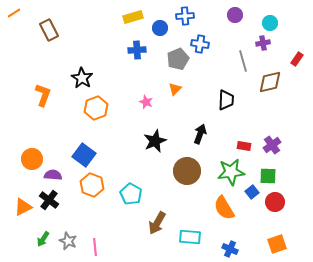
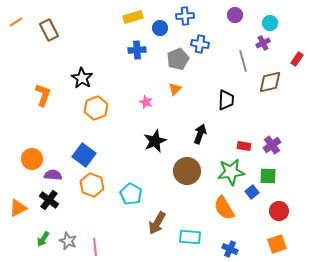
orange line at (14, 13): moved 2 px right, 9 px down
purple cross at (263, 43): rotated 16 degrees counterclockwise
red circle at (275, 202): moved 4 px right, 9 px down
orange triangle at (23, 207): moved 5 px left, 1 px down
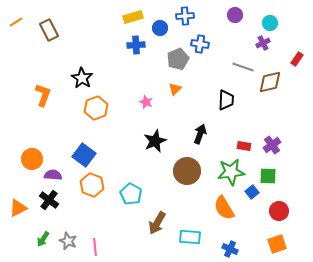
blue cross at (137, 50): moved 1 px left, 5 px up
gray line at (243, 61): moved 6 px down; rotated 55 degrees counterclockwise
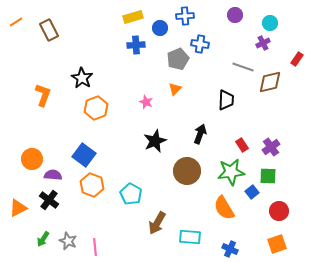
purple cross at (272, 145): moved 1 px left, 2 px down
red rectangle at (244, 146): moved 2 px left, 1 px up; rotated 48 degrees clockwise
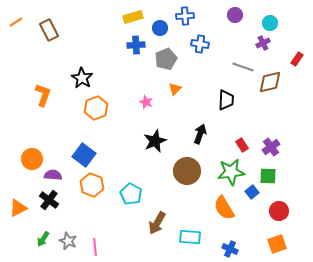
gray pentagon at (178, 59): moved 12 px left
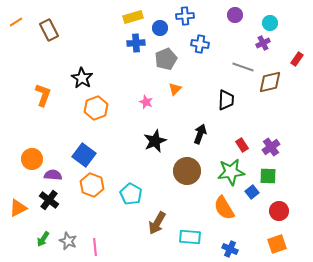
blue cross at (136, 45): moved 2 px up
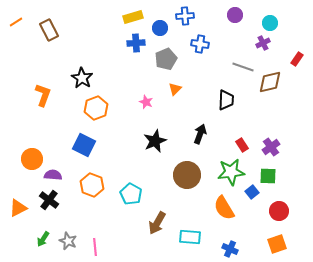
blue square at (84, 155): moved 10 px up; rotated 10 degrees counterclockwise
brown circle at (187, 171): moved 4 px down
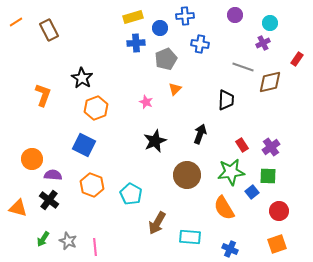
orange triangle at (18, 208): rotated 42 degrees clockwise
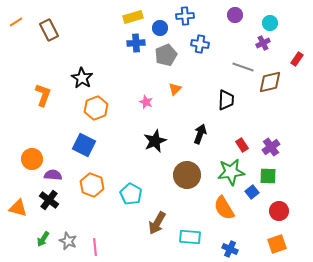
gray pentagon at (166, 59): moved 4 px up
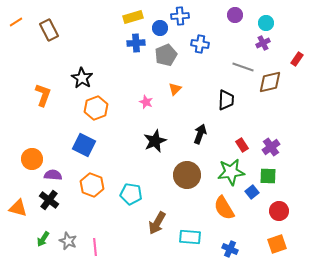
blue cross at (185, 16): moved 5 px left
cyan circle at (270, 23): moved 4 px left
cyan pentagon at (131, 194): rotated 20 degrees counterclockwise
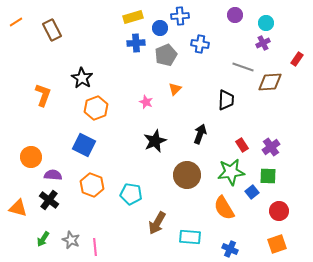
brown rectangle at (49, 30): moved 3 px right
brown diamond at (270, 82): rotated 10 degrees clockwise
orange circle at (32, 159): moved 1 px left, 2 px up
gray star at (68, 241): moved 3 px right, 1 px up
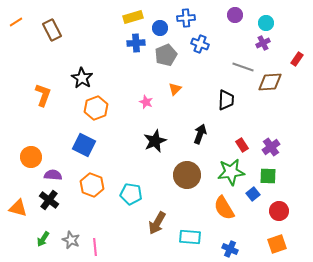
blue cross at (180, 16): moved 6 px right, 2 px down
blue cross at (200, 44): rotated 12 degrees clockwise
blue square at (252, 192): moved 1 px right, 2 px down
